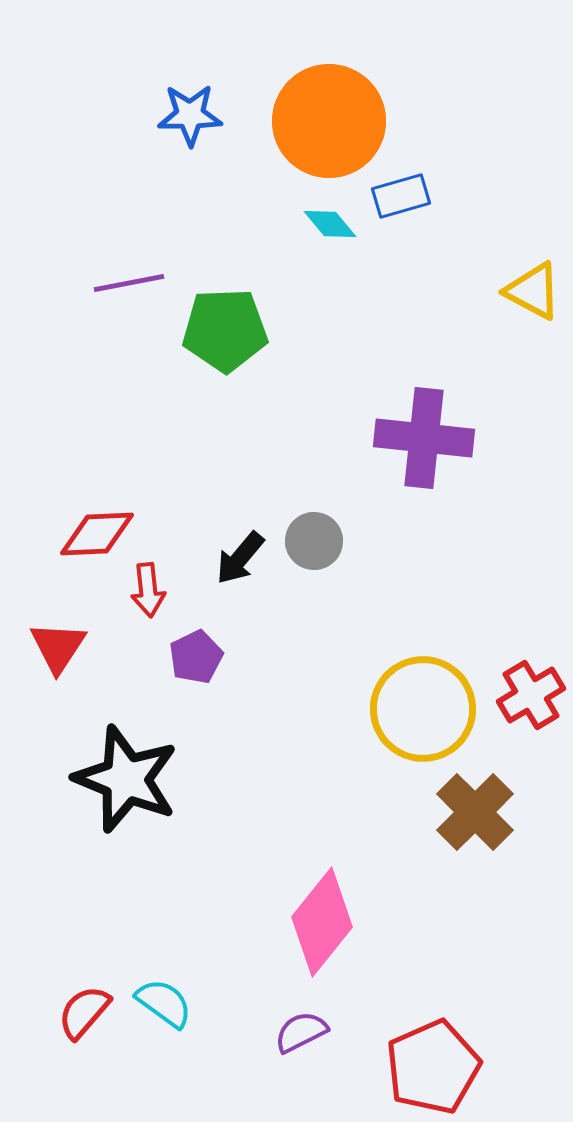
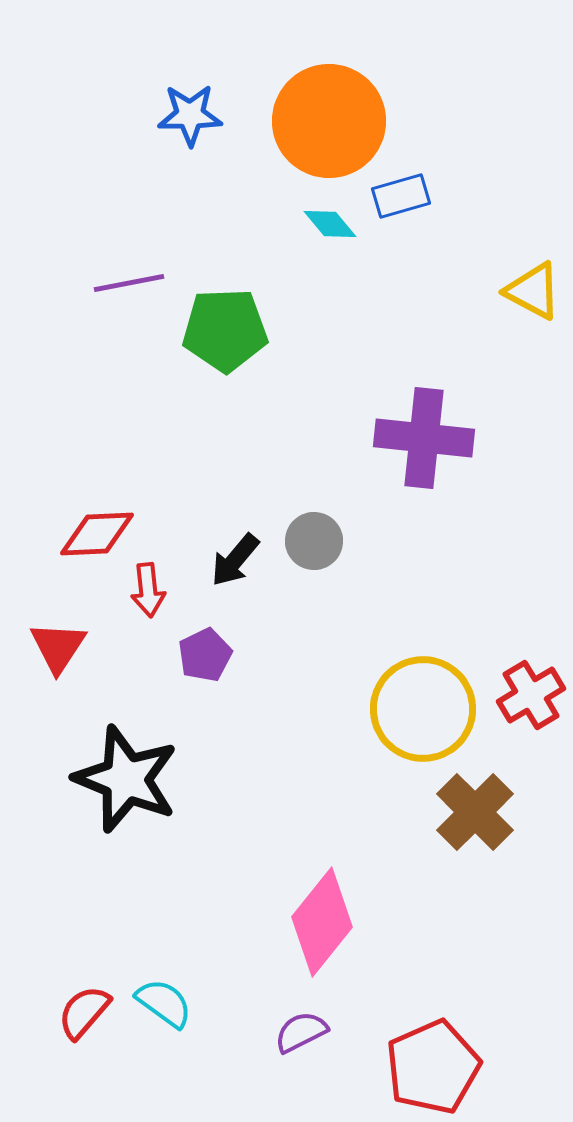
black arrow: moved 5 px left, 2 px down
purple pentagon: moved 9 px right, 2 px up
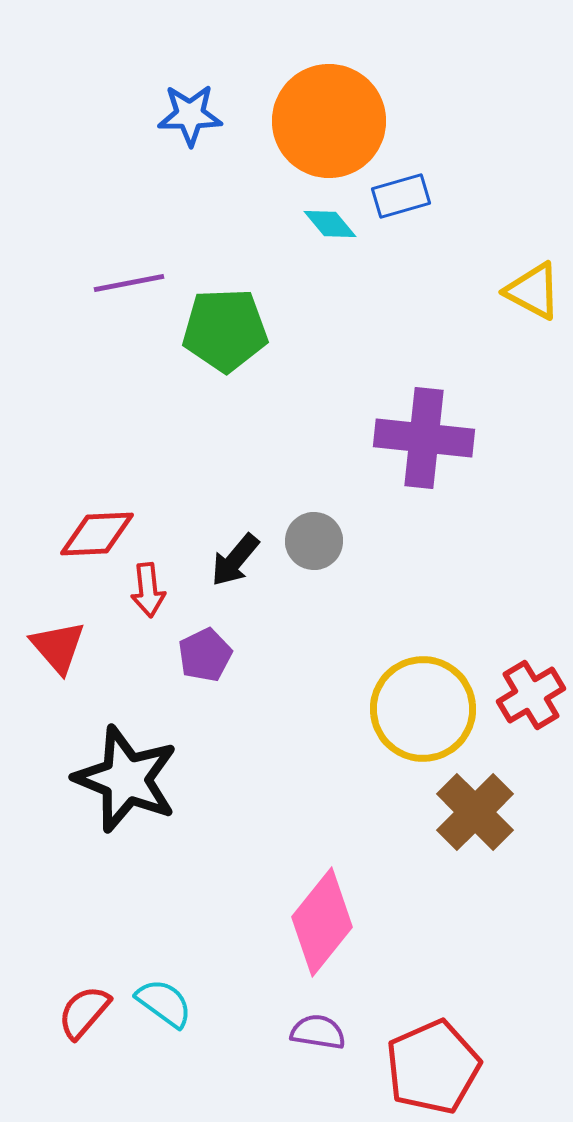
red triangle: rotated 14 degrees counterclockwise
purple semicircle: moved 17 px right; rotated 36 degrees clockwise
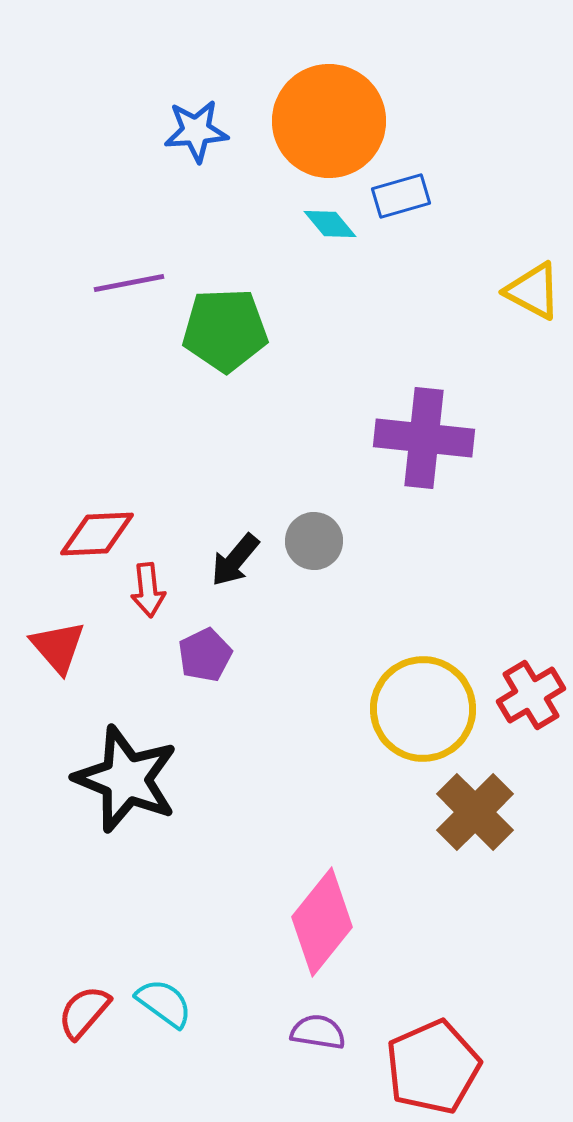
blue star: moved 6 px right, 16 px down; rotated 4 degrees counterclockwise
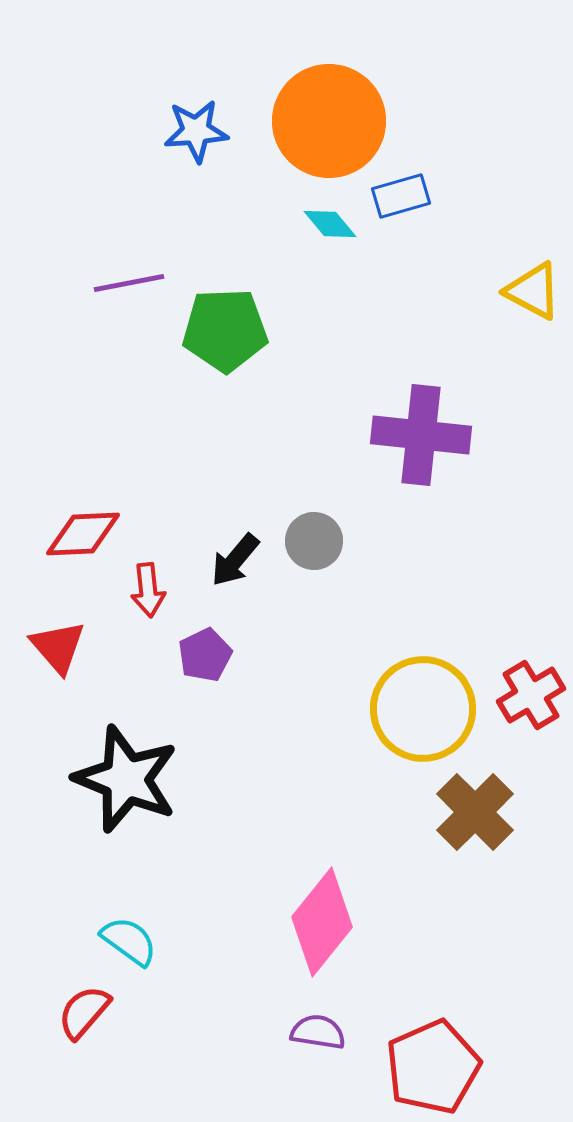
purple cross: moved 3 px left, 3 px up
red diamond: moved 14 px left
cyan semicircle: moved 35 px left, 62 px up
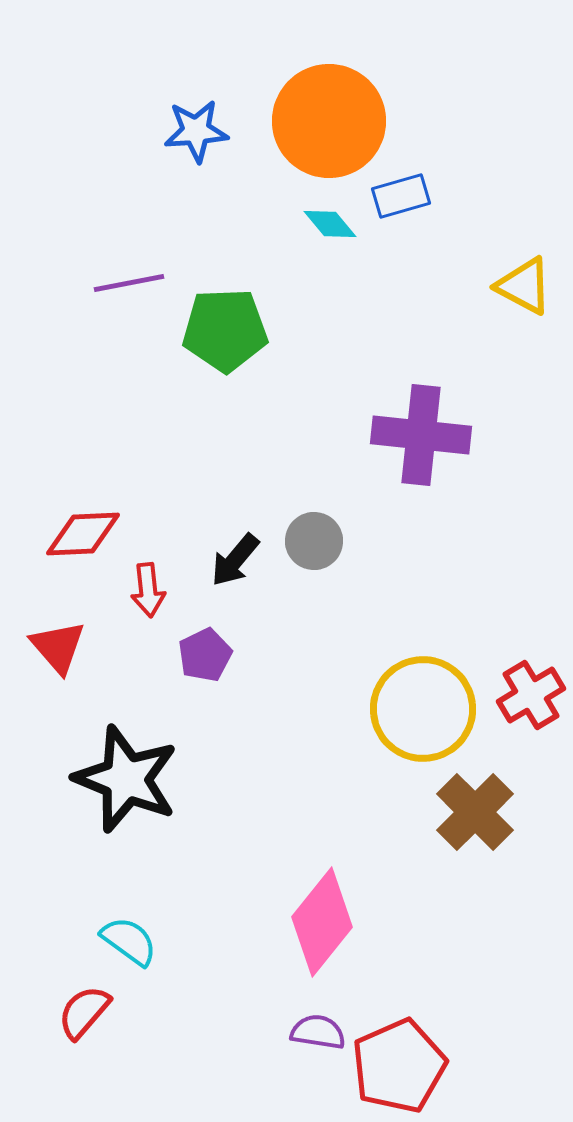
yellow triangle: moved 9 px left, 5 px up
red pentagon: moved 34 px left, 1 px up
